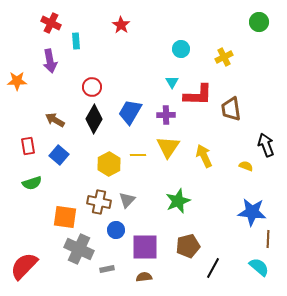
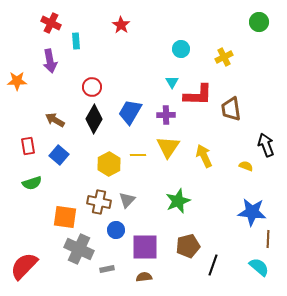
black line: moved 3 px up; rotated 10 degrees counterclockwise
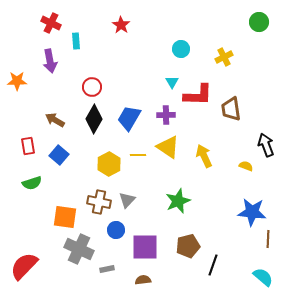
blue trapezoid: moved 1 px left, 6 px down
yellow triangle: rotated 30 degrees counterclockwise
cyan semicircle: moved 4 px right, 10 px down
brown semicircle: moved 1 px left, 3 px down
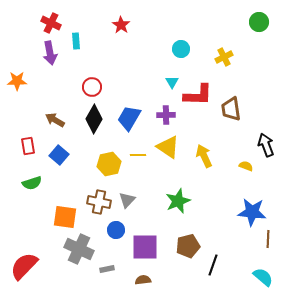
purple arrow: moved 8 px up
yellow hexagon: rotated 15 degrees clockwise
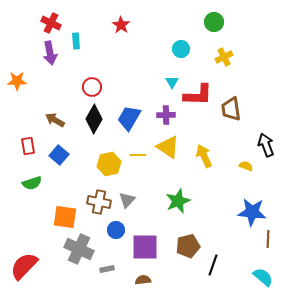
green circle: moved 45 px left
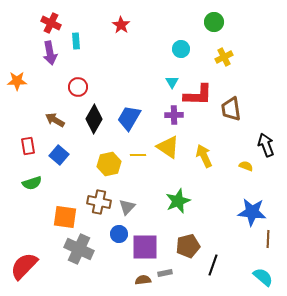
red circle: moved 14 px left
purple cross: moved 8 px right
gray triangle: moved 7 px down
blue circle: moved 3 px right, 4 px down
gray rectangle: moved 58 px right, 4 px down
